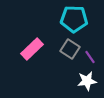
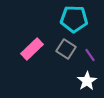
gray square: moved 4 px left
purple line: moved 2 px up
white star: rotated 24 degrees counterclockwise
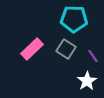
purple line: moved 3 px right, 1 px down
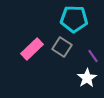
gray square: moved 4 px left, 2 px up
white star: moved 3 px up
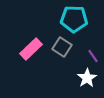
pink rectangle: moved 1 px left
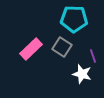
purple line: rotated 16 degrees clockwise
white star: moved 5 px left, 4 px up; rotated 24 degrees counterclockwise
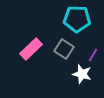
cyan pentagon: moved 3 px right
gray square: moved 2 px right, 2 px down
purple line: moved 1 px up; rotated 48 degrees clockwise
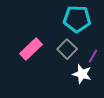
gray square: moved 3 px right; rotated 12 degrees clockwise
purple line: moved 1 px down
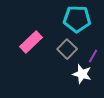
pink rectangle: moved 7 px up
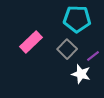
purple line: rotated 24 degrees clockwise
white star: moved 1 px left
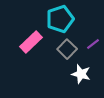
cyan pentagon: moved 17 px left; rotated 20 degrees counterclockwise
purple line: moved 12 px up
